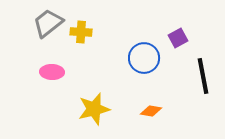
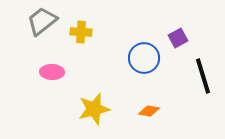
gray trapezoid: moved 6 px left, 2 px up
black line: rotated 6 degrees counterclockwise
orange diamond: moved 2 px left
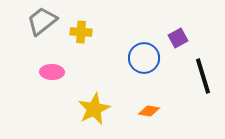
yellow star: rotated 12 degrees counterclockwise
